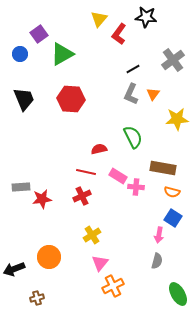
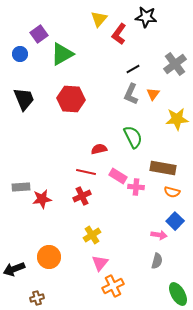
gray cross: moved 2 px right, 4 px down
blue square: moved 2 px right, 3 px down; rotated 12 degrees clockwise
pink arrow: rotated 91 degrees counterclockwise
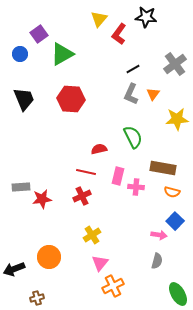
pink rectangle: rotated 72 degrees clockwise
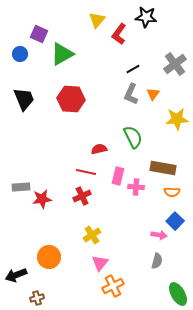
yellow triangle: moved 2 px left, 1 px down
purple square: rotated 30 degrees counterclockwise
orange semicircle: rotated 14 degrees counterclockwise
black arrow: moved 2 px right, 6 px down
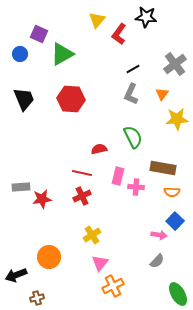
orange triangle: moved 9 px right
red line: moved 4 px left, 1 px down
gray semicircle: rotated 28 degrees clockwise
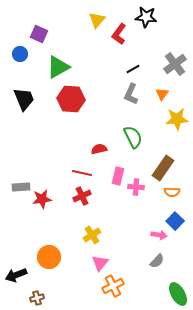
green triangle: moved 4 px left, 13 px down
brown rectangle: rotated 65 degrees counterclockwise
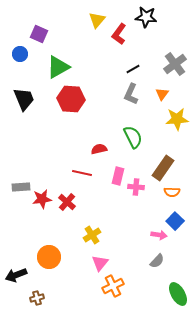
red cross: moved 15 px left, 6 px down; rotated 24 degrees counterclockwise
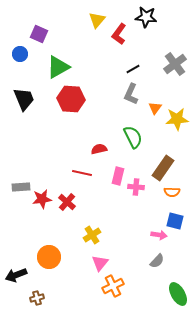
orange triangle: moved 7 px left, 14 px down
blue square: rotated 30 degrees counterclockwise
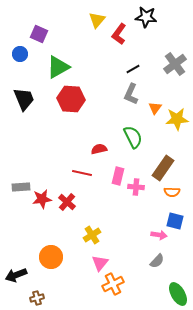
orange circle: moved 2 px right
orange cross: moved 2 px up
